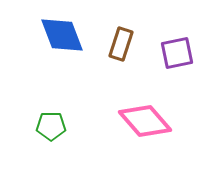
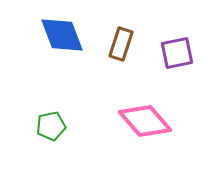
green pentagon: rotated 12 degrees counterclockwise
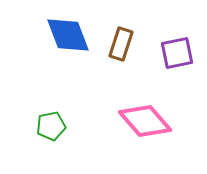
blue diamond: moved 6 px right
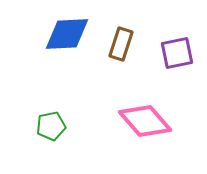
blue diamond: moved 1 px left, 1 px up; rotated 72 degrees counterclockwise
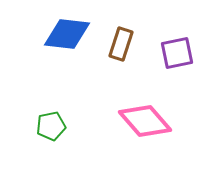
blue diamond: rotated 9 degrees clockwise
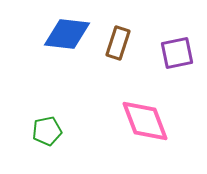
brown rectangle: moved 3 px left, 1 px up
pink diamond: rotated 20 degrees clockwise
green pentagon: moved 4 px left, 5 px down
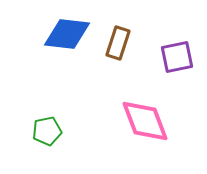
purple square: moved 4 px down
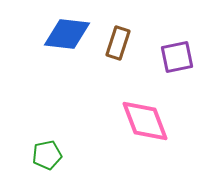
green pentagon: moved 24 px down
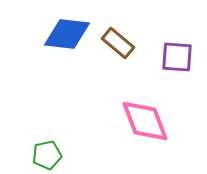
brown rectangle: rotated 68 degrees counterclockwise
purple square: rotated 16 degrees clockwise
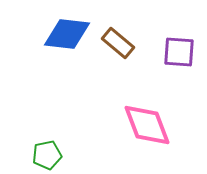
purple square: moved 2 px right, 5 px up
pink diamond: moved 2 px right, 4 px down
